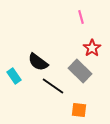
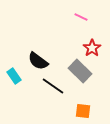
pink line: rotated 48 degrees counterclockwise
black semicircle: moved 1 px up
orange square: moved 4 px right, 1 px down
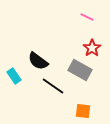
pink line: moved 6 px right
gray rectangle: moved 1 px up; rotated 15 degrees counterclockwise
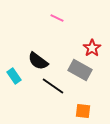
pink line: moved 30 px left, 1 px down
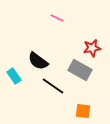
red star: rotated 24 degrees clockwise
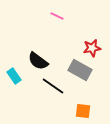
pink line: moved 2 px up
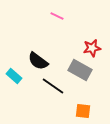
cyan rectangle: rotated 14 degrees counterclockwise
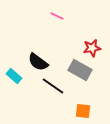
black semicircle: moved 1 px down
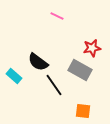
black line: moved 1 px right, 1 px up; rotated 20 degrees clockwise
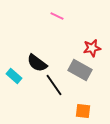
black semicircle: moved 1 px left, 1 px down
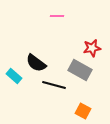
pink line: rotated 24 degrees counterclockwise
black semicircle: moved 1 px left
black line: rotated 40 degrees counterclockwise
orange square: rotated 21 degrees clockwise
